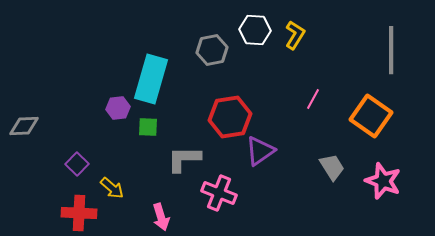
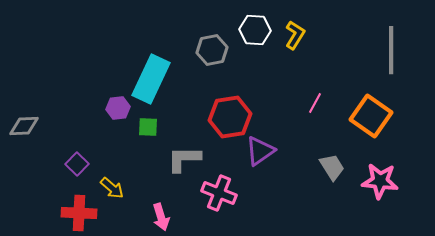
cyan rectangle: rotated 9 degrees clockwise
pink line: moved 2 px right, 4 px down
pink star: moved 3 px left; rotated 15 degrees counterclockwise
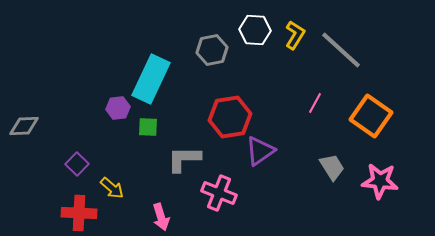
gray line: moved 50 px left; rotated 48 degrees counterclockwise
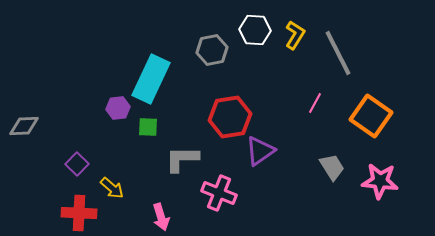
gray line: moved 3 px left, 3 px down; rotated 21 degrees clockwise
gray L-shape: moved 2 px left
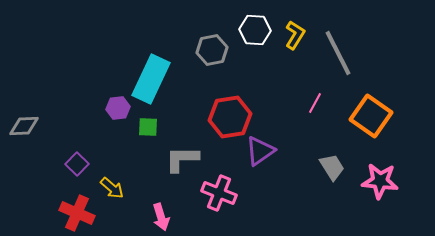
red cross: moved 2 px left; rotated 20 degrees clockwise
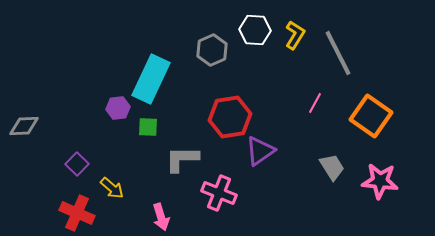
gray hexagon: rotated 12 degrees counterclockwise
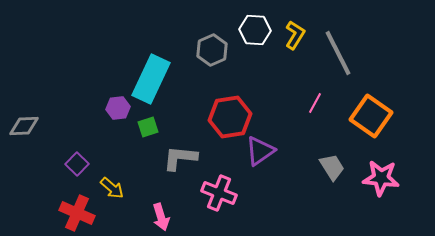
green square: rotated 20 degrees counterclockwise
gray L-shape: moved 2 px left, 1 px up; rotated 6 degrees clockwise
pink star: moved 1 px right, 3 px up
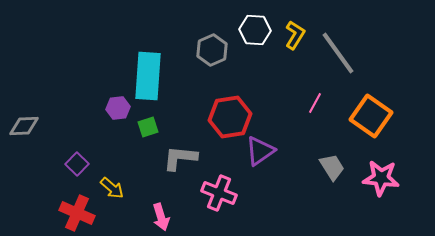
gray line: rotated 9 degrees counterclockwise
cyan rectangle: moved 3 px left, 3 px up; rotated 21 degrees counterclockwise
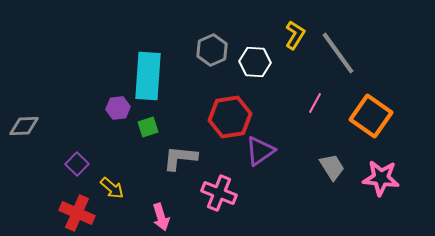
white hexagon: moved 32 px down
